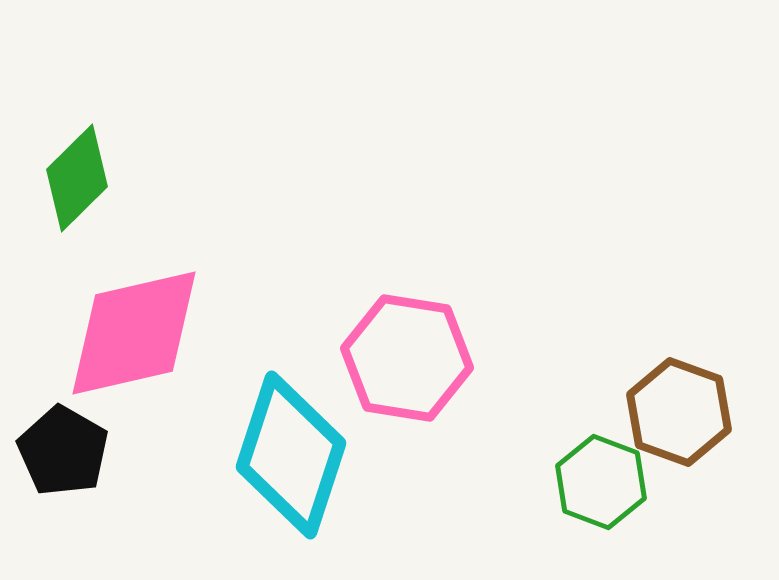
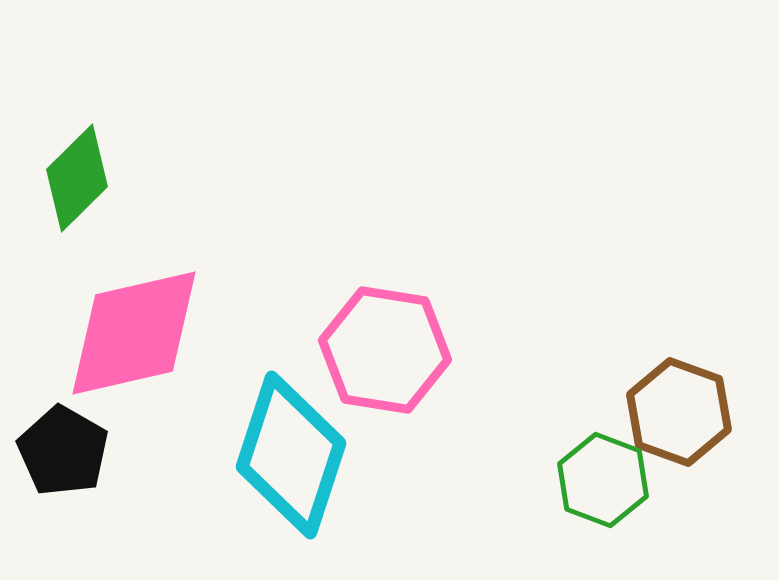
pink hexagon: moved 22 px left, 8 px up
green hexagon: moved 2 px right, 2 px up
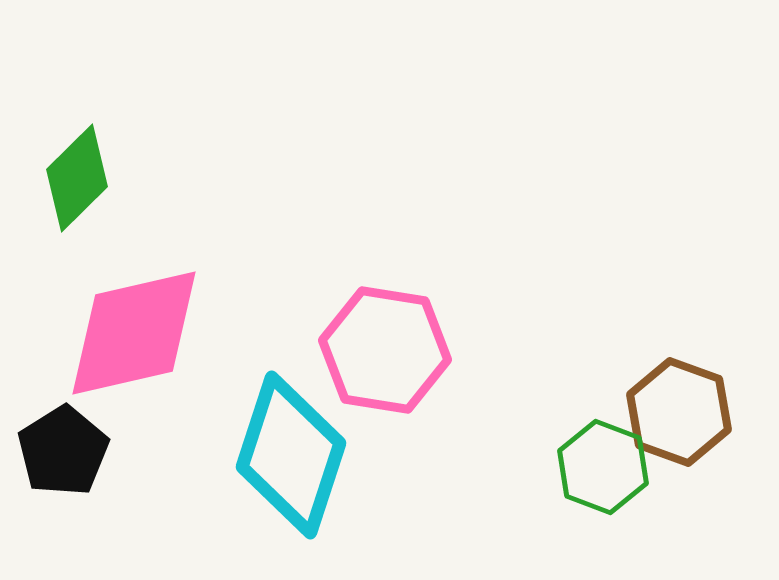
black pentagon: rotated 10 degrees clockwise
green hexagon: moved 13 px up
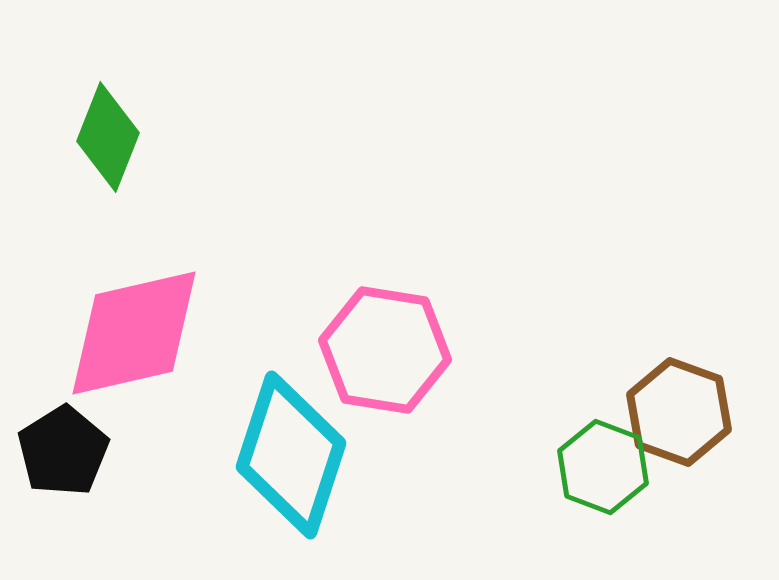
green diamond: moved 31 px right, 41 px up; rotated 24 degrees counterclockwise
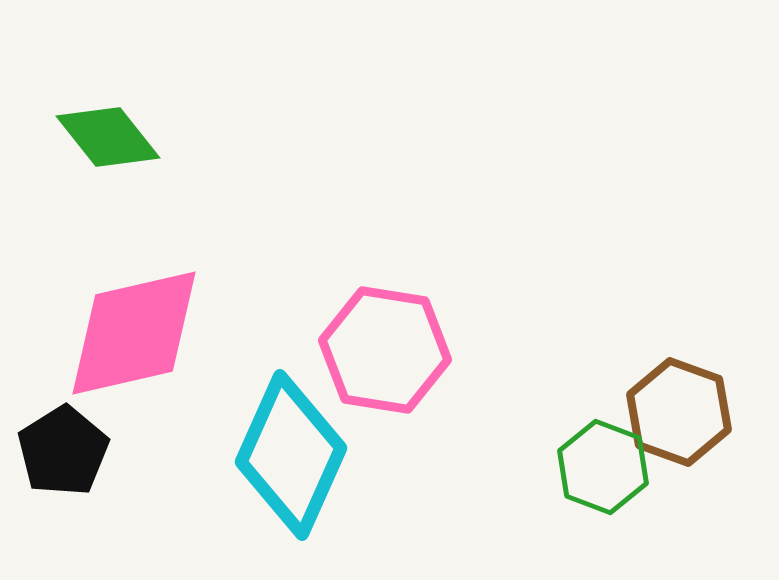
green diamond: rotated 60 degrees counterclockwise
cyan diamond: rotated 6 degrees clockwise
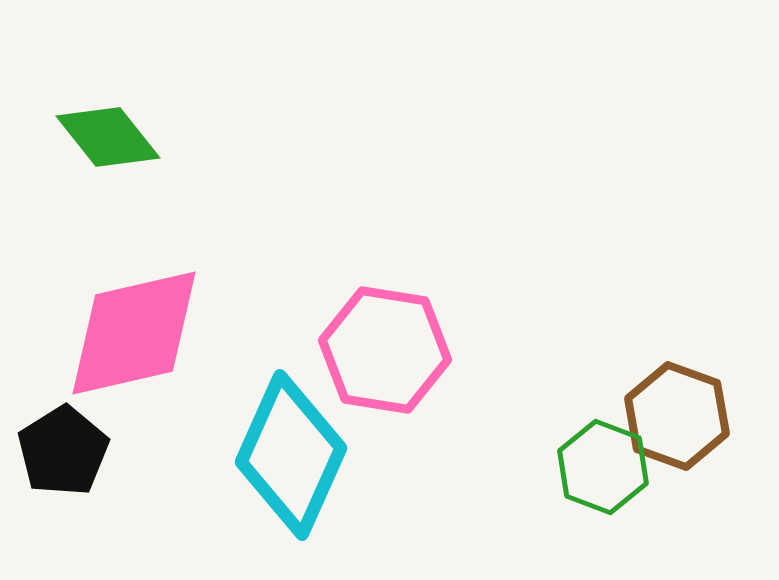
brown hexagon: moved 2 px left, 4 px down
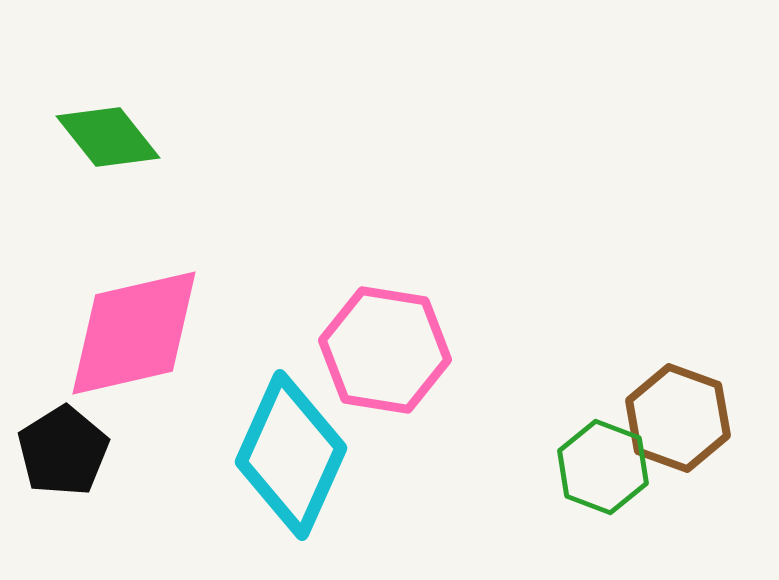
brown hexagon: moved 1 px right, 2 px down
